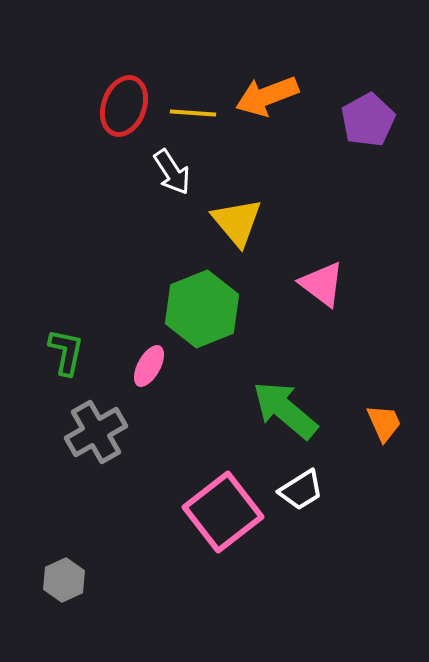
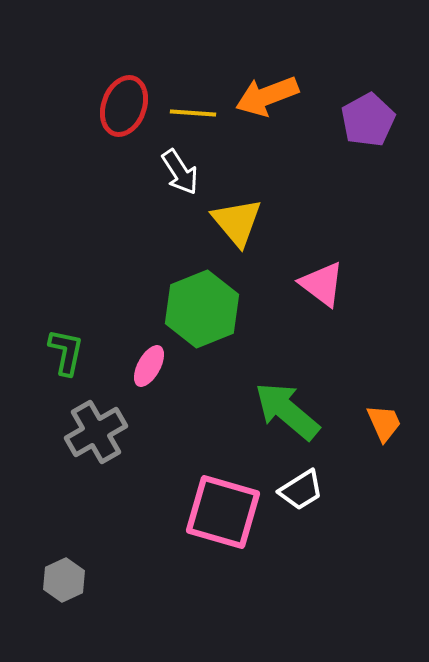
white arrow: moved 8 px right
green arrow: moved 2 px right, 1 px down
pink square: rotated 36 degrees counterclockwise
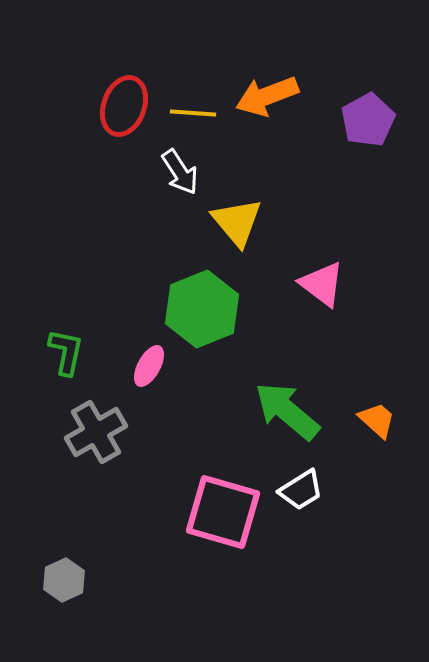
orange trapezoid: moved 7 px left, 3 px up; rotated 24 degrees counterclockwise
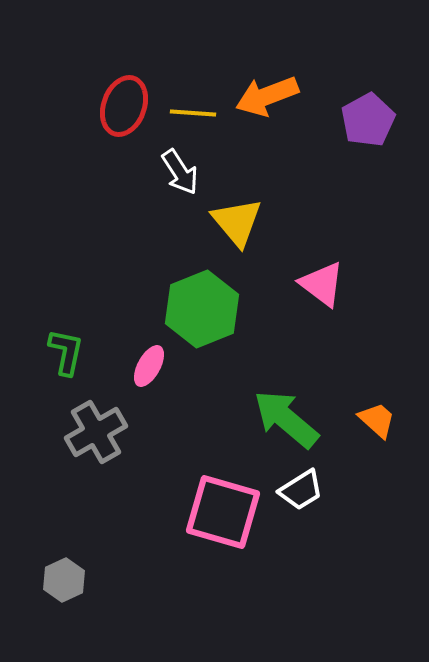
green arrow: moved 1 px left, 8 px down
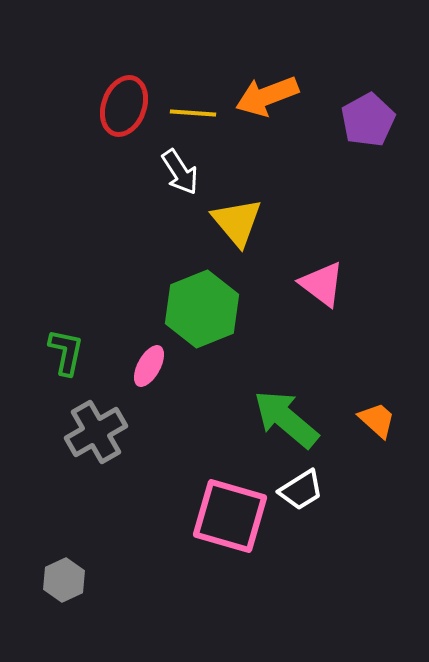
pink square: moved 7 px right, 4 px down
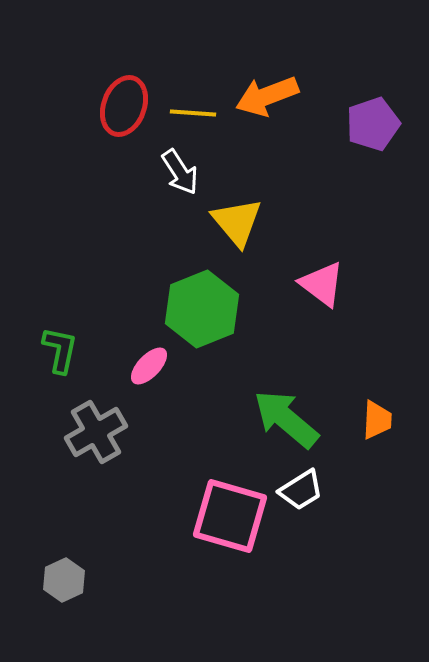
purple pentagon: moved 5 px right, 4 px down; rotated 10 degrees clockwise
green L-shape: moved 6 px left, 2 px up
pink ellipse: rotated 15 degrees clockwise
orange trapezoid: rotated 51 degrees clockwise
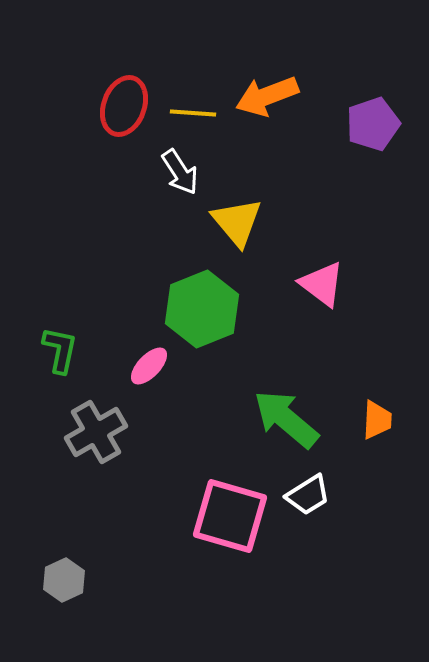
white trapezoid: moved 7 px right, 5 px down
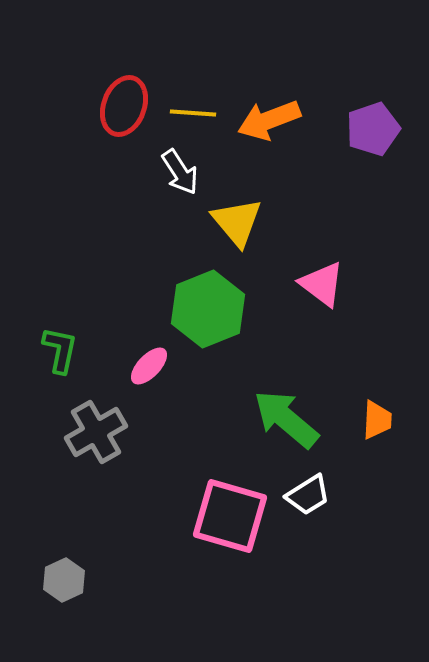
orange arrow: moved 2 px right, 24 px down
purple pentagon: moved 5 px down
green hexagon: moved 6 px right
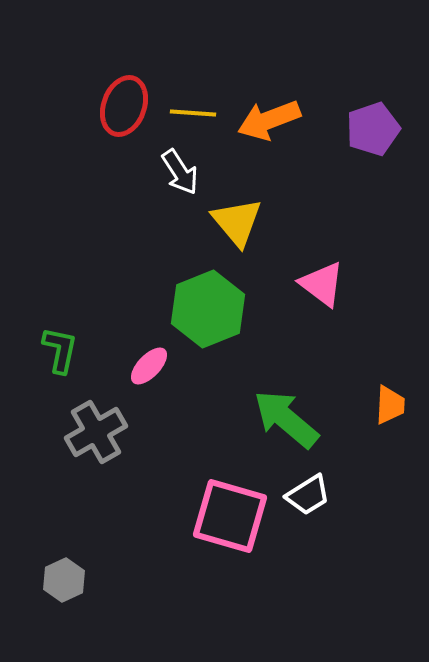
orange trapezoid: moved 13 px right, 15 px up
